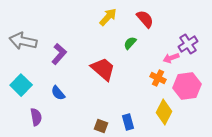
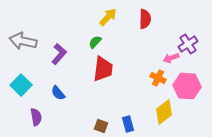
red semicircle: rotated 42 degrees clockwise
green semicircle: moved 35 px left, 1 px up
red trapezoid: rotated 56 degrees clockwise
pink hexagon: rotated 12 degrees clockwise
yellow diamond: rotated 25 degrees clockwise
blue rectangle: moved 2 px down
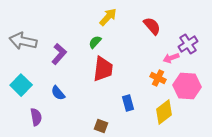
red semicircle: moved 7 px right, 7 px down; rotated 42 degrees counterclockwise
blue rectangle: moved 21 px up
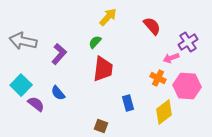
purple cross: moved 2 px up
purple semicircle: moved 13 px up; rotated 42 degrees counterclockwise
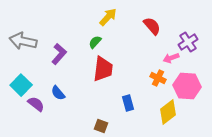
yellow diamond: moved 4 px right
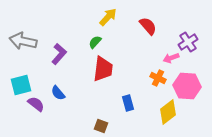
red semicircle: moved 4 px left
cyan square: rotated 30 degrees clockwise
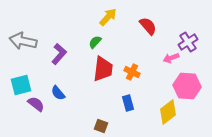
orange cross: moved 26 px left, 6 px up
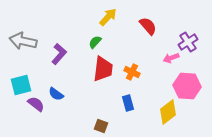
blue semicircle: moved 2 px left, 1 px down; rotated 14 degrees counterclockwise
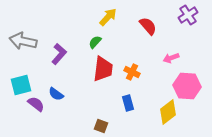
purple cross: moved 27 px up
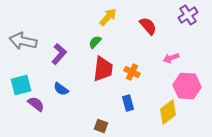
blue semicircle: moved 5 px right, 5 px up
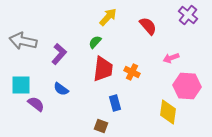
purple cross: rotated 18 degrees counterclockwise
cyan square: rotated 15 degrees clockwise
blue rectangle: moved 13 px left
yellow diamond: rotated 45 degrees counterclockwise
